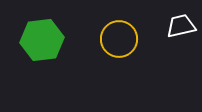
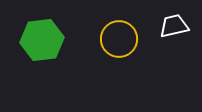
white trapezoid: moved 7 px left
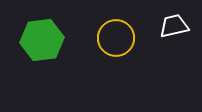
yellow circle: moved 3 px left, 1 px up
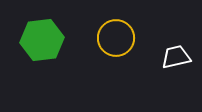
white trapezoid: moved 2 px right, 31 px down
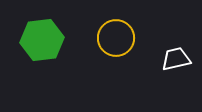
white trapezoid: moved 2 px down
